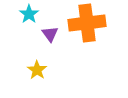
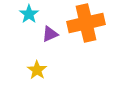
orange cross: moved 1 px left; rotated 6 degrees counterclockwise
purple triangle: rotated 42 degrees clockwise
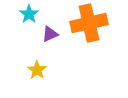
orange cross: moved 3 px right
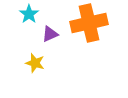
yellow star: moved 2 px left, 7 px up; rotated 18 degrees counterclockwise
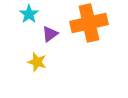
purple triangle: rotated 12 degrees counterclockwise
yellow star: moved 2 px right, 1 px up
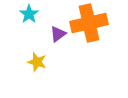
purple triangle: moved 8 px right
